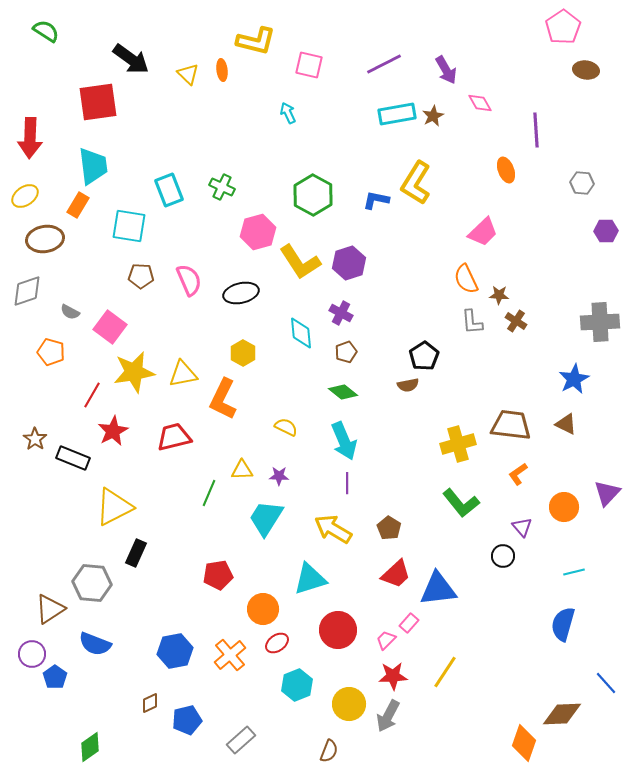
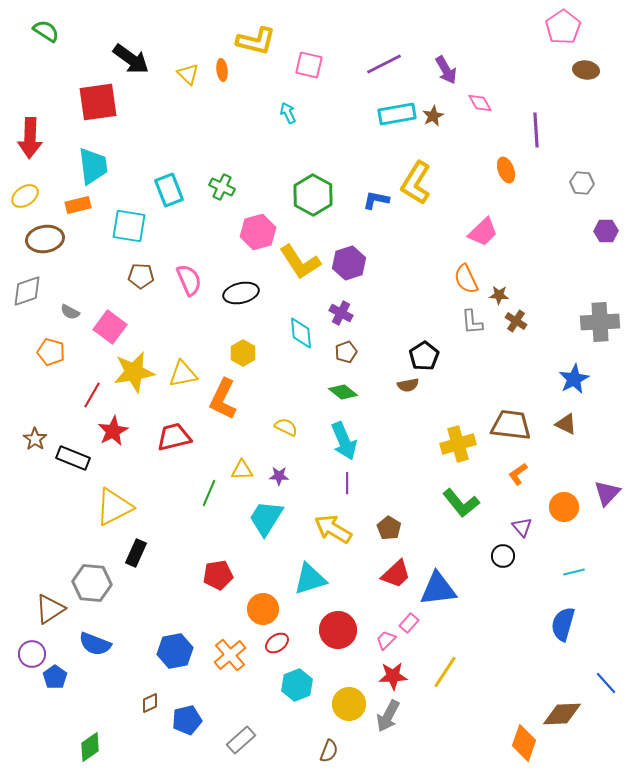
orange rectangle at (78, 205): rotated 45 degrees clockwise
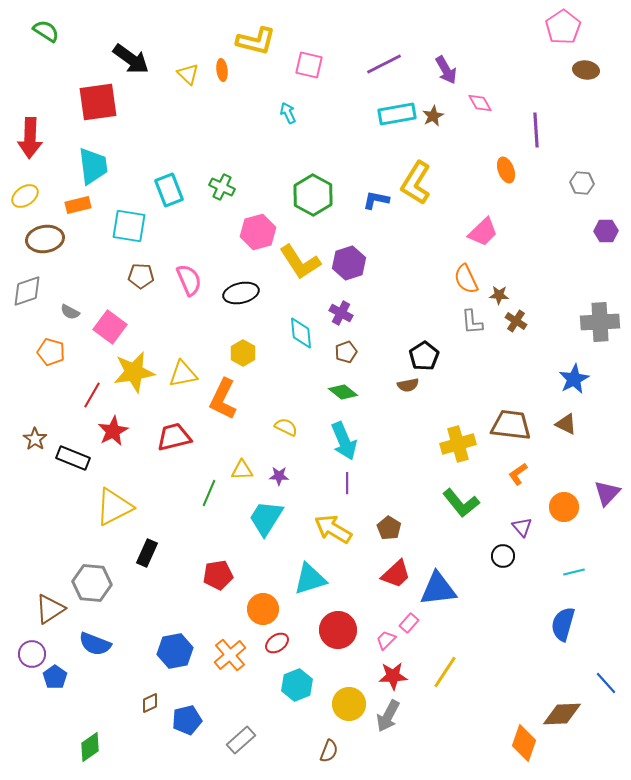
black rectangle at (136, 553): moved 11 px right
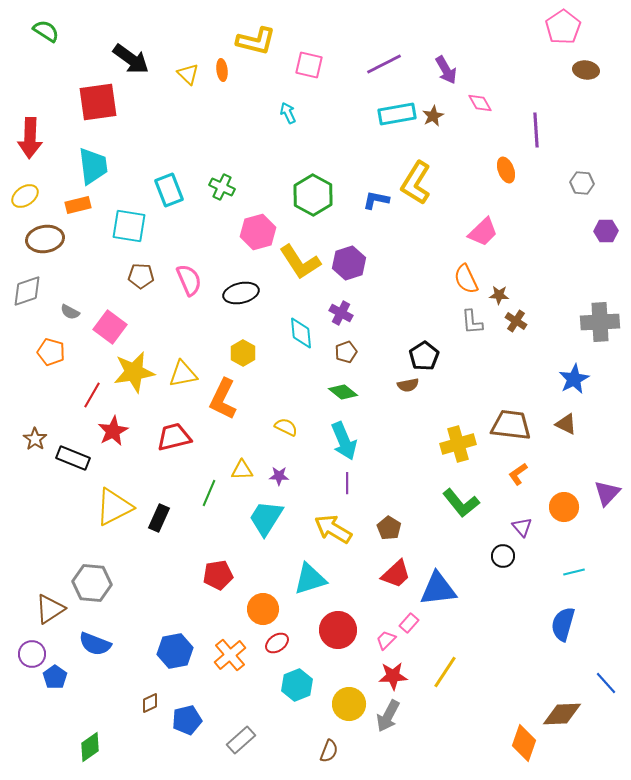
black rectangle at (147, 553): moved 12 px right, 35 px up
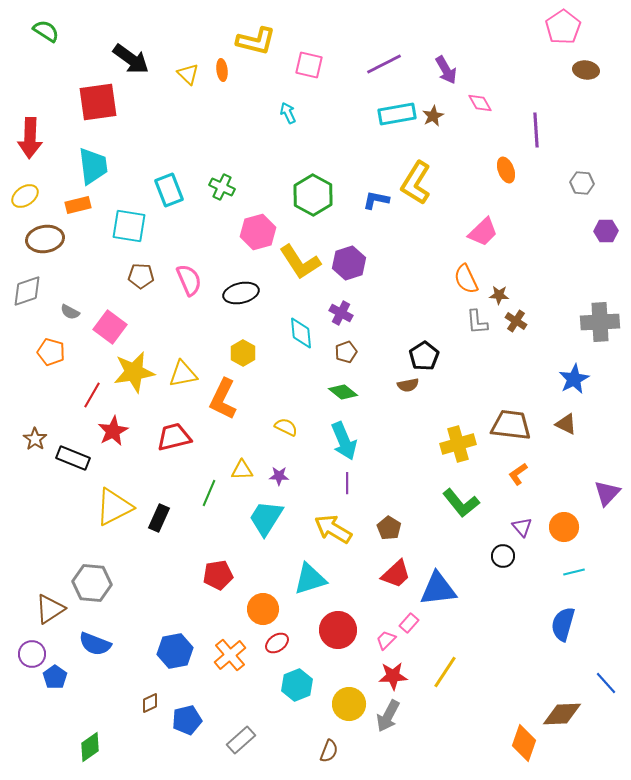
gray L-shape at (472, 322): moved 5 px right
orange circle at (564, 507): moved 20 px down
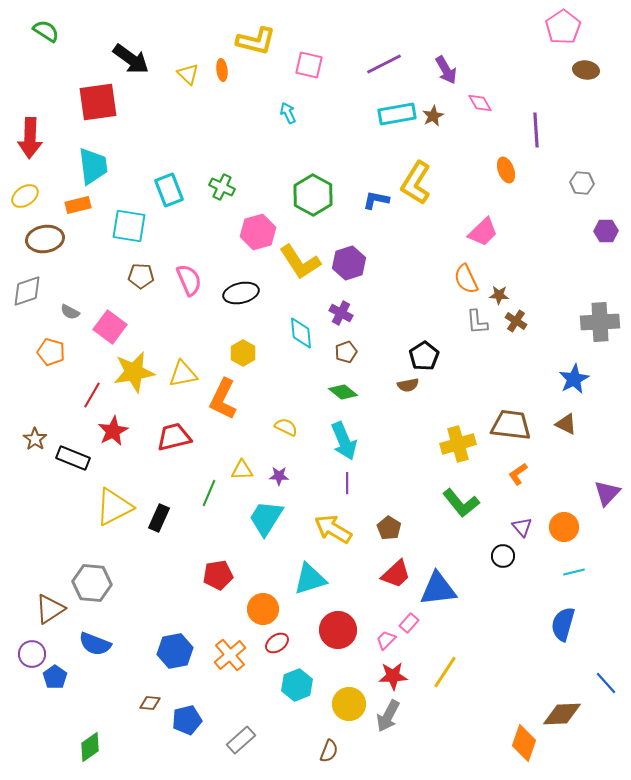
brown diamond at (150, 703): rotated 30 degrees clockwise
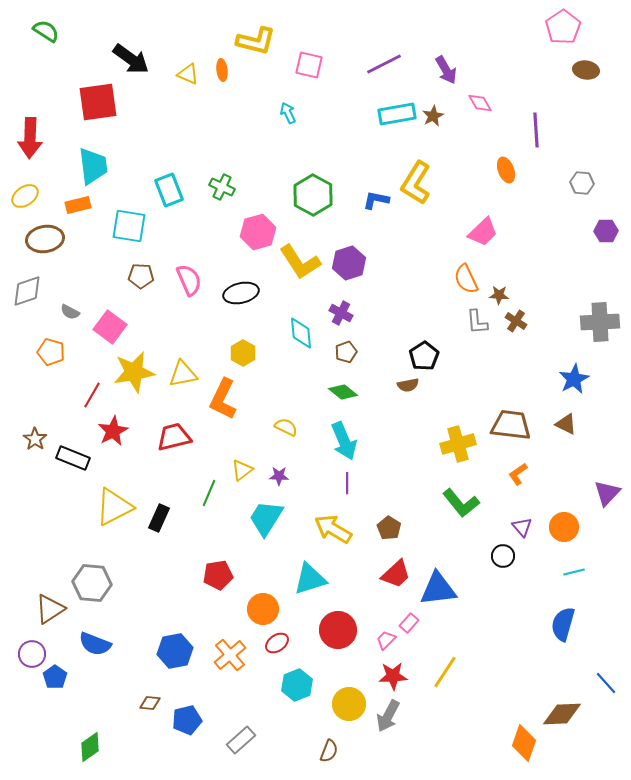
yellow triangle at (188, 74): rotated 20 degrees counterclockwise
yellow triangle at (242, 470): rotated 35 degrees counterclockwise
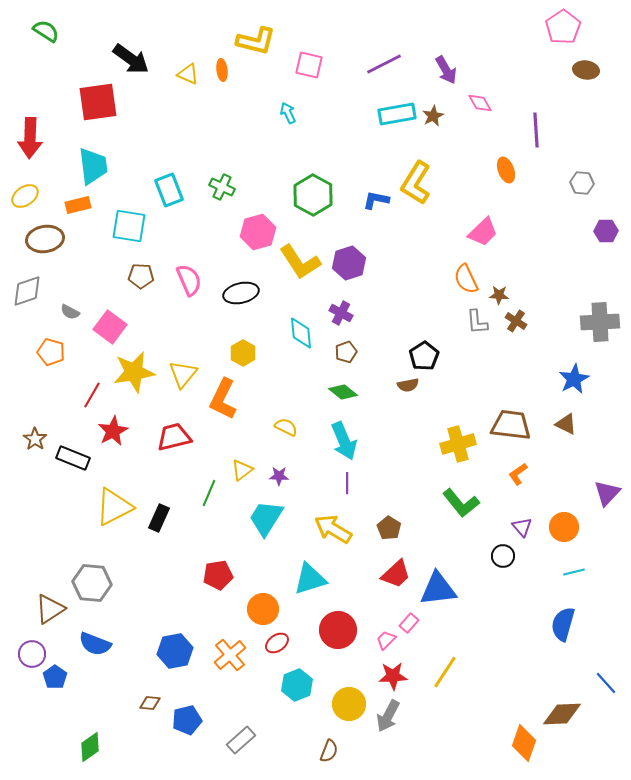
yellow triangle at (183, 374): rotated 40 degrees counterclockwise
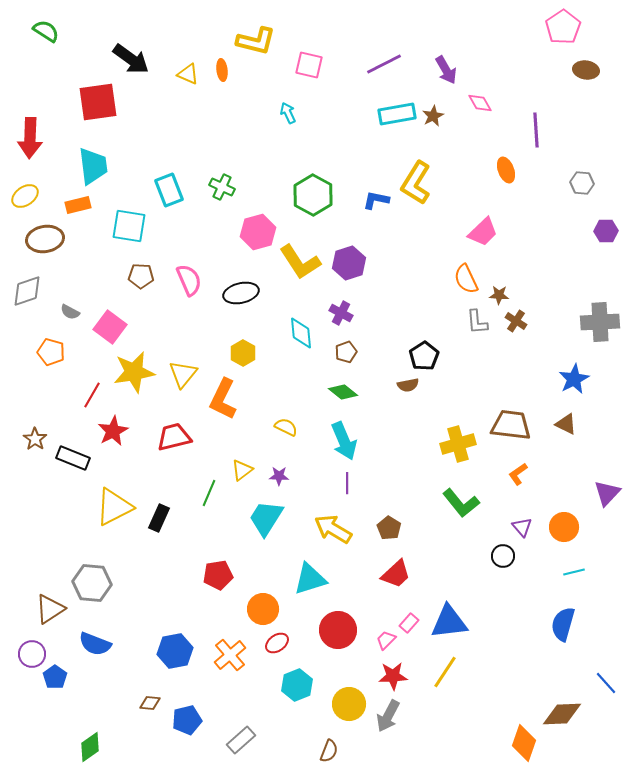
blue triangle at (438, 589): moved 11 px right, 33 px down
